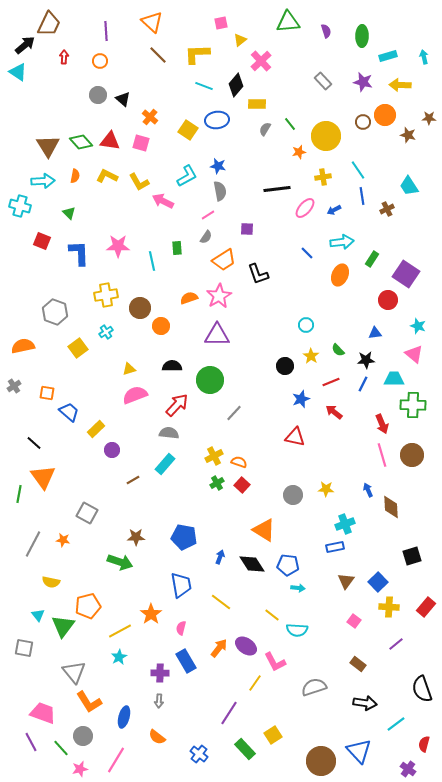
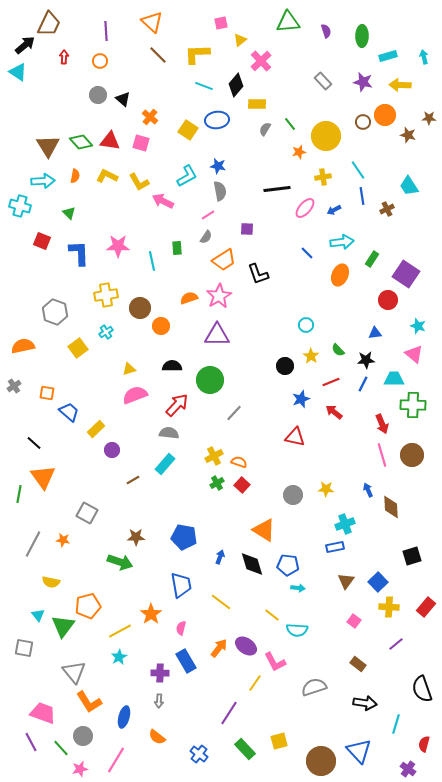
black diamond at (252, 564): rotated 16 degrees clockwise
cyan line at (396, 724): rotated 36 degrees counterclockwise
yellow square at (273, 735): moved 6 px right, 6 px down; rotated 18 degrees clockwise
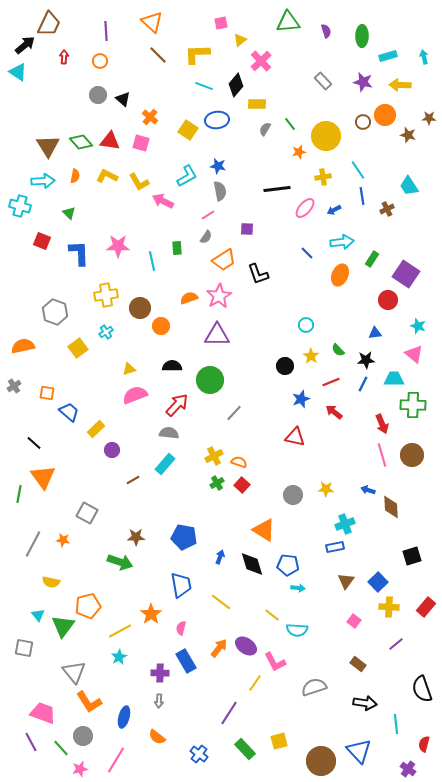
blue arrow at (368, 490): rotated 48 degrees counterclockwise
cyan line at (396, 724): rotated 24 degrees counterclockwise
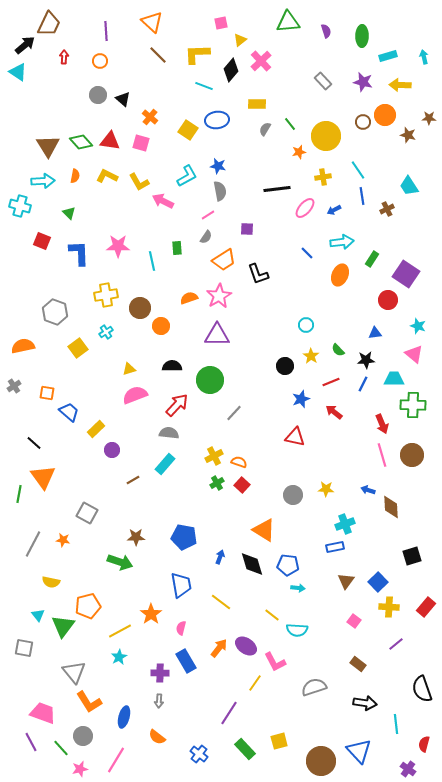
black diamond at (236, 85): moved 5 px left, 15 px up
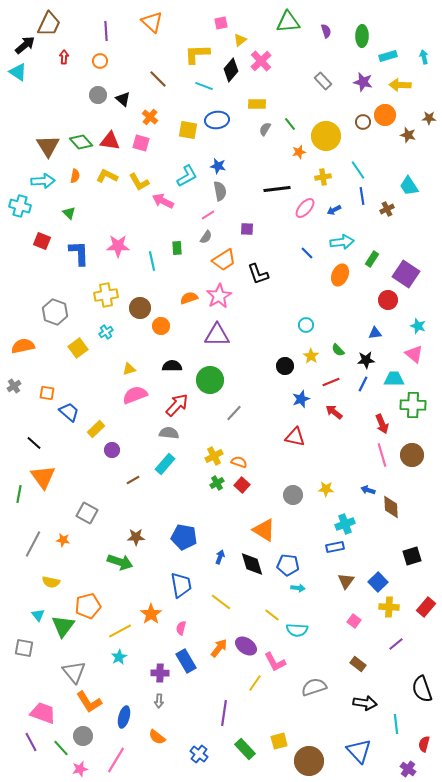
brown line at (158, 55): moved 24 px down
yellow square at (188, 130): rotated 24 degrees counterclockwise
purple line at (229, 713): moved 5 px left; rotated 25 degrees counterclockwise
brown circle at (321, 761): moved 12 px left
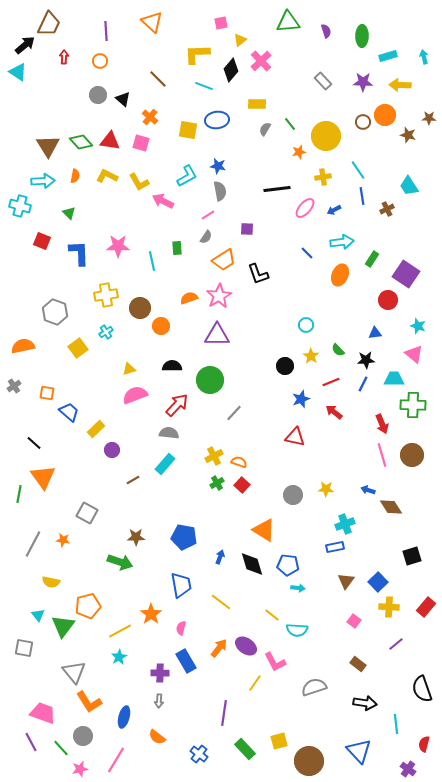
purple star at (363, 82): rotated 12 degrees counterclockwise
brown diamond at (391, 507): rotated 30 degrees counterclockwise
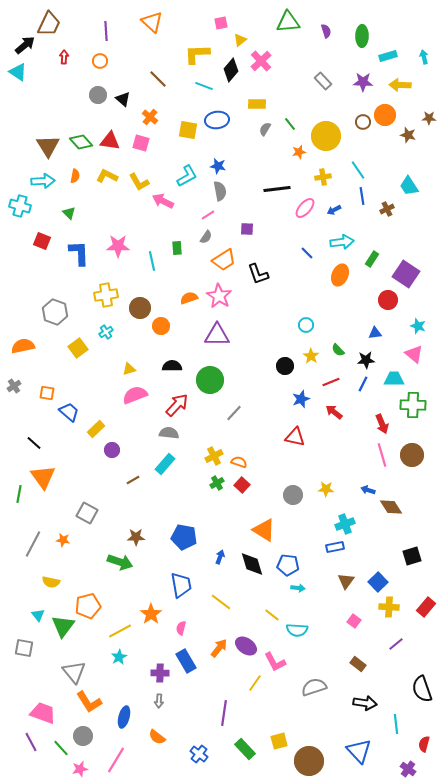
pink star at (219, 296): rotated 10 degrees counterclockwise
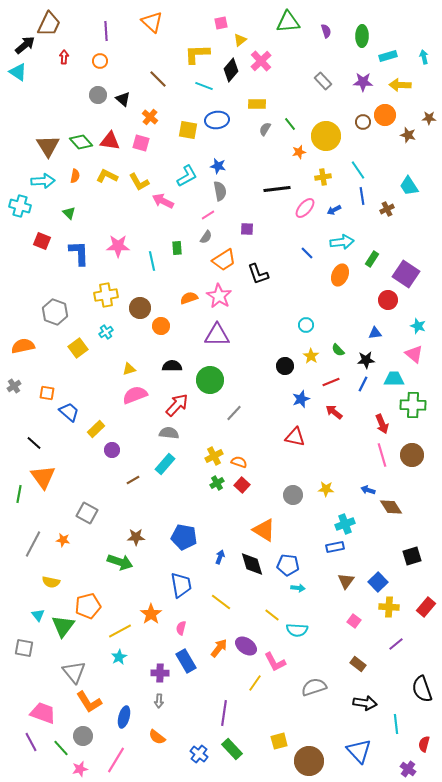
green rectangle at (245, 749): moved 13 px left
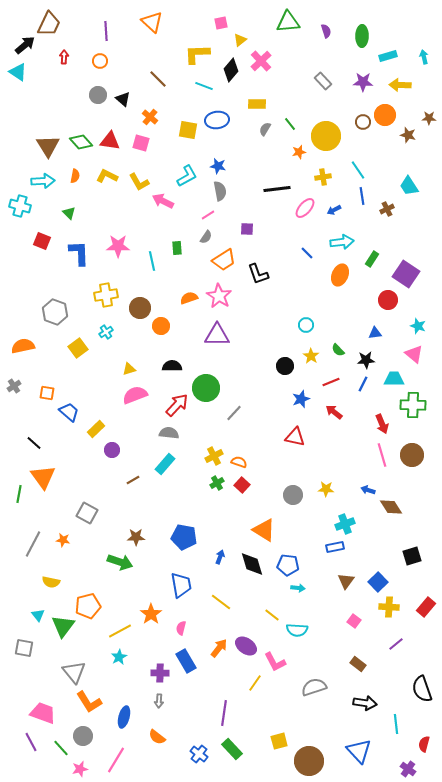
green circle at (210, 380): moved 4 px left, 8 px down
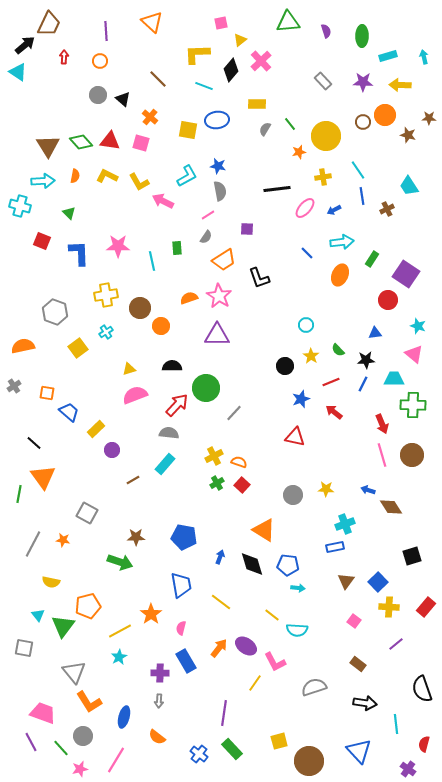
black L-shape at (258, 274): moved 1 px right, 4 px down
